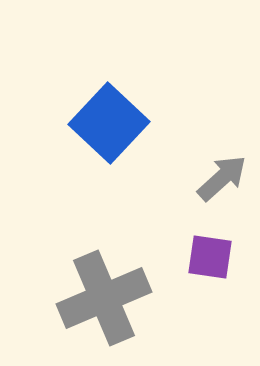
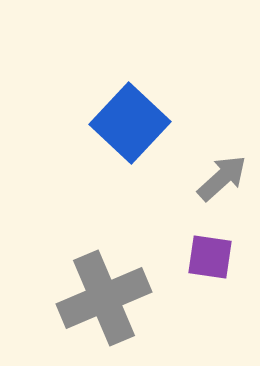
blue square: moved 21 px right
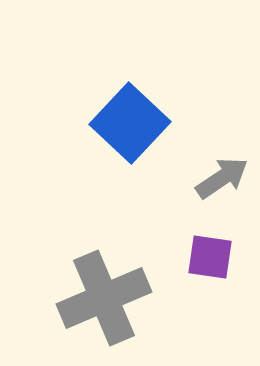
gray arrow: rotated 8 degrees clockwise
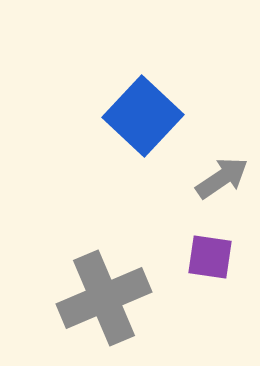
blue square: moved 13 px right, 7 px up
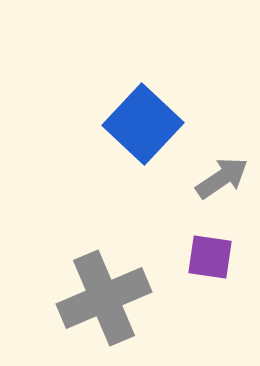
blue square: moved 8 px down
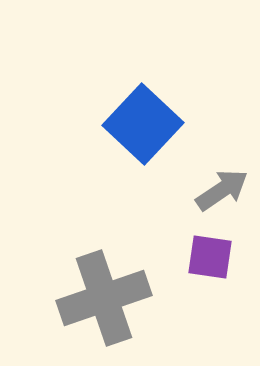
gray arrow: moved 12 px down
gray cross: rotated 4 degrees clockwise
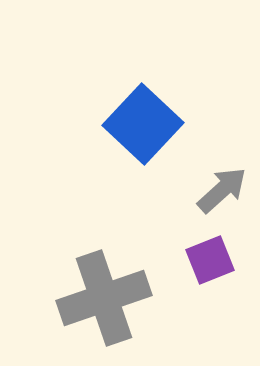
gray arrow: rotated 8 degrees counterclockwise
purple square: moved 3 px down; rotated 30 degrees counterclockwise
